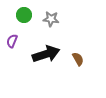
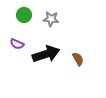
purple semicircle: moved 5 px right, 3 px down; rotated 88 degrees counterclockwise
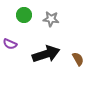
purple semicircle: moved 7 px left
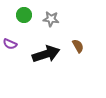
brown semicircle: moved 13 px up
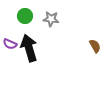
green circle: moved 1 px right, 1 px down
brown semicircle: moved 17 px right
black arrow: moved 17 px left, 6 px up; rotated 88 degrees counterclockwise
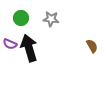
green circle: moved 4 px left, 2 px down
brown semicircle: moved 3 px left
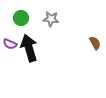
brown semicircle: moved 3 px right, 3 px up
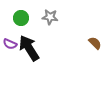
gray star: moved 1 px left, 2 px up
brown semicircle: rotated 16 degrees counterclockwise
black arrow: rotated 16 degrees counterclockwise
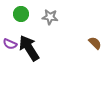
green circle: moved 4 px up
